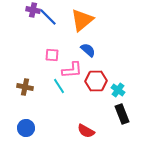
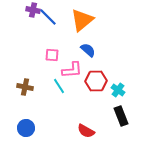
black rectangle: moved 1 px left, 2 px down
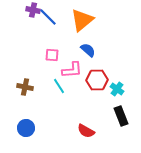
red hexagon: moved 1 px right, 1 px up
cyan cross: moved 1 px left, 1 px up
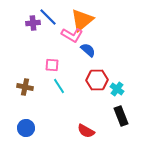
purple cross: moved 13 px down; rotated 16 degrees counterclockwise
pink square: moved 10 px down
pink L-shape: moved 35 px up; rotated 35 degrees clockwise
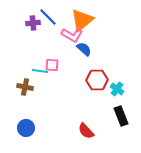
blue semicircle: moved 4 px left, 1 px up
cyan line: moved 19 px left, 15 px up; rotated 49 degrees counterclockwise
red semicircle: rotated 18 degrees clockwise
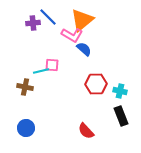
cyan line: moved 1 px right; rotated 21 degrees counterclockwise
red hexagon: moved 1 px left, 4 px down
cyan cross: moved 3 px right, 2 px down; rotated 24 degrees counterclockwise
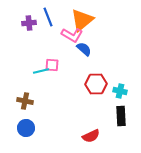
blue line: rotated 24 degrees clockwise
purple cross: moved 4 px left
brown cross: moved 14 px down
black rectangle: rotated 18 degrees clockwise
red semicircle: moved 5 px right, 5 px down; rotated 72 degrees counterclockwise
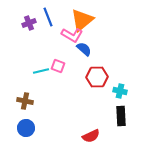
purple cross: rotated 16 degrees counterclockwise
pink square: moved 6 px right, 1 px down; rotated 16 degrees clockwise
red hexagon: moved 1 px right, 7 px up
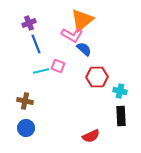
blue line: moved 12 px left, 27 px down
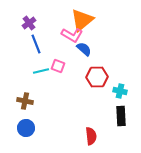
purple cross: rotated 16 degrees counterclockwise
red semicircle: rotated 72 degrees counterclockwise
